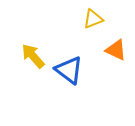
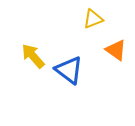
orange triangle: rotated 10 degrees clockwise
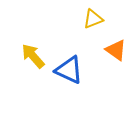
blue triangle: rotated 12 degrees counterclockwise
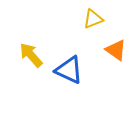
yellow arrow: moved 2 px left, 1 px up
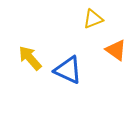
yellow arrow: moved 1 px left, 3 px down
blue triangle: moved 1 px left
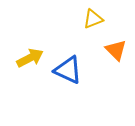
orange triangle: rotated 10 degrees clockwise
yellow arrow: rotated 104 degrees clockwise
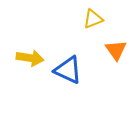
orange triangle: rotated 10 degrees clockwise
yellow arrow: rotated 36 degrees clockwise
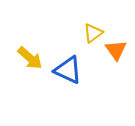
yellow triangle: moved 14 px down; rotated 15 degrees counterclockwise
yellow arrow: rotated 32 degrees clockwise
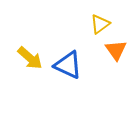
yellow triangle: moved 7 px right, 9 px up
blue triangle: moved 5 px up
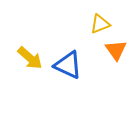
yellow triangle: rotated 15 degrees clockwise
